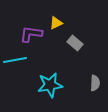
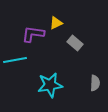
purple L-shape: moved 2 px right
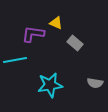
yellow triangle: rotated 48 degrees clockwise
gray semicircle: rotated 98 degrees clockwise
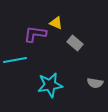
purple L-shape: moved 2 px right
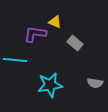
yellow triangle: moved 1 px left, 1 px up
cyan line: rotated 15 degrees clockwise
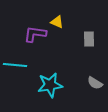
yellow triangle: moved 2 px right
gray rectangle: moved 14 px right, 4 px up; rotated 49 degrees clockwise
cyan line: moved 5 px down
gray semicircle: rotated 21 degrees clockwise
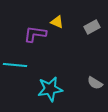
gray rectangle: moved 3 px right, 12 px up; rotated 63 degrees clockwise
cyan star: moved 4 px down
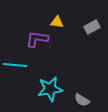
yellow triangle: rotated 16 degrees counterclockwise
purple L-shape: moved 2 px right, 5 px down
gray semicircle: moved 13 px left, 17 px down
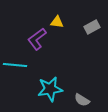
purple L-shape: rotated 45 degrees counterclockwise
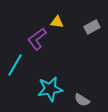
cyan line: rotated 65 degrees counterclockwise
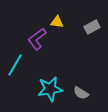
gray semicircle: moved 1 px left, 7 px up
